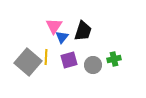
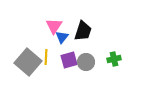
gray circle: moved 7 px left, 3 px up
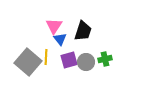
blue triangle: moved 2 px left, 2 px down; rotated 16 degrees counterclockwise
green cross: moved 9 px left
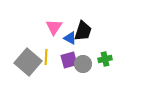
pink triangle: moved 1 px down
blue triangle: moved 10 px right, 1 px up; rotated 24 degrees counterclockwise
gray circle: moved 3 px left, 2 px down
